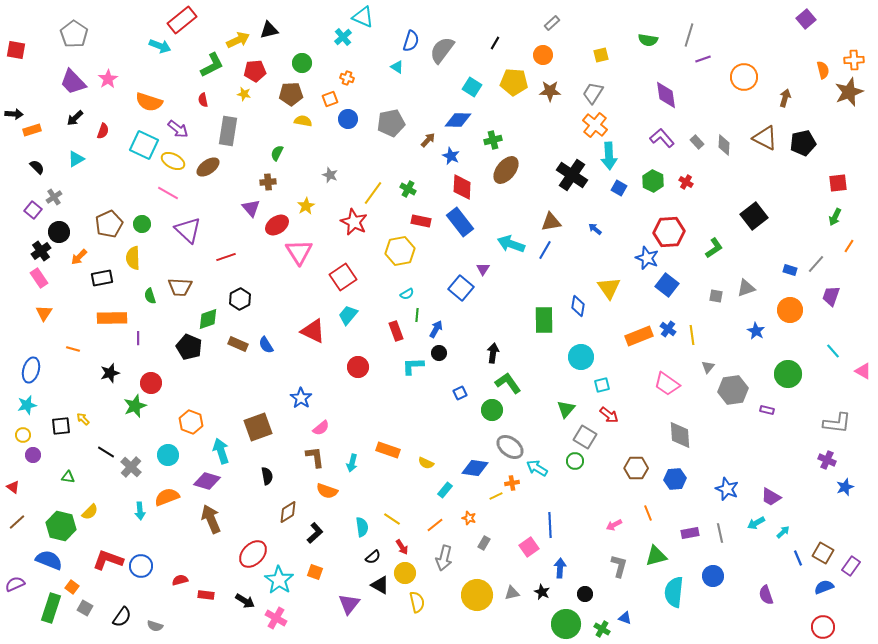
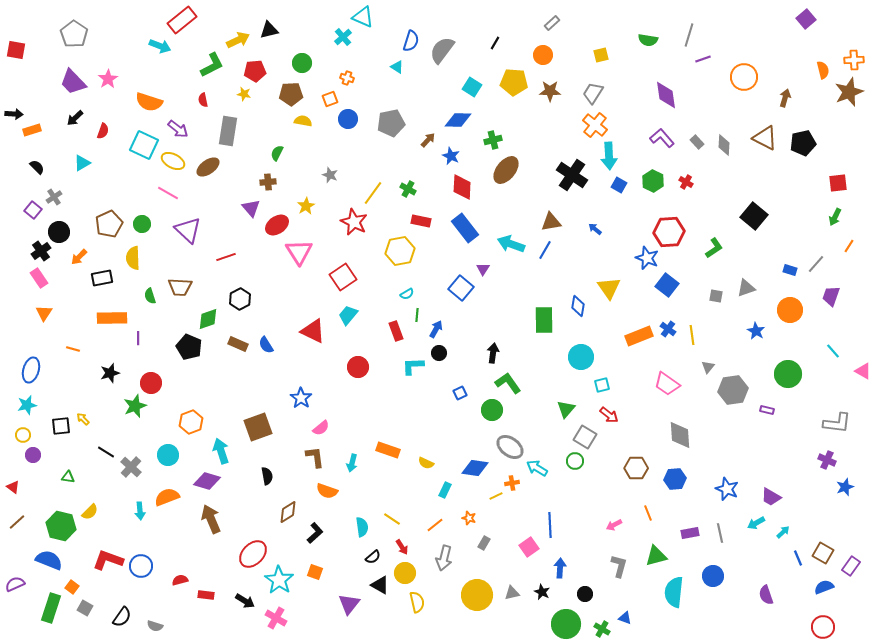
cyan triangle at (76, 159): moved 6 px right, 4 px down
blue square at (619, 188): moved 3 px up
black square at (754, 216): rotated 12 degrees counterclockwise
blue rectangle at (460, 222): moved 5 px right, 6 px down
orange hexagon at (191, 422): rotated 20 degrees clockwise
cyan rectangle at (445, 490): rotated 14 degrees counterclockwise
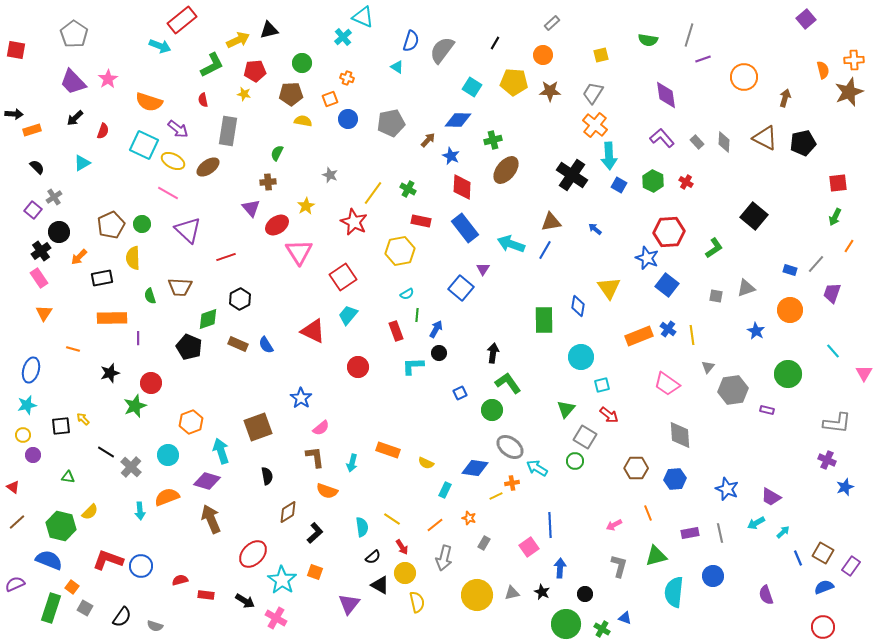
gray diamond at (724, 145): moved 3 px up
brown pentagon at (109, 224): moved 2 px right, 1 px down
purple trapezoid at (831, 296): moved 1 px right, 3 px up
pink triangle at (863, 371): moved 1 px right, 2 px down; rotated 30 degrees clockwise
cyan star at (279, 580): moved 3 px right
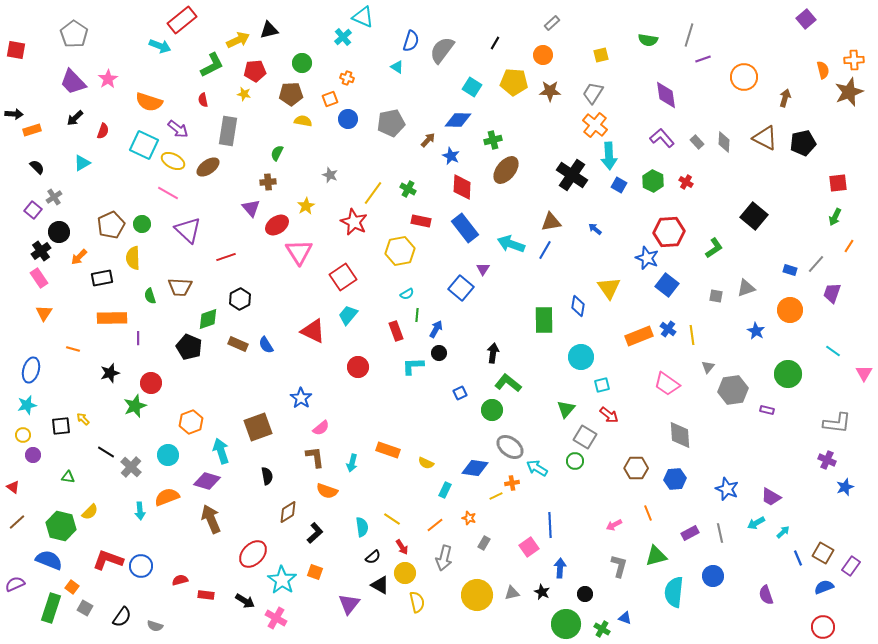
cyan line at (833, 351): rotated 14 degrees counterclockwise
green L-shape at (508, 383): rotated 16 degrees counterclockwise
purple rectangle at (690, 533): rotated 18 degrees counterclockwise
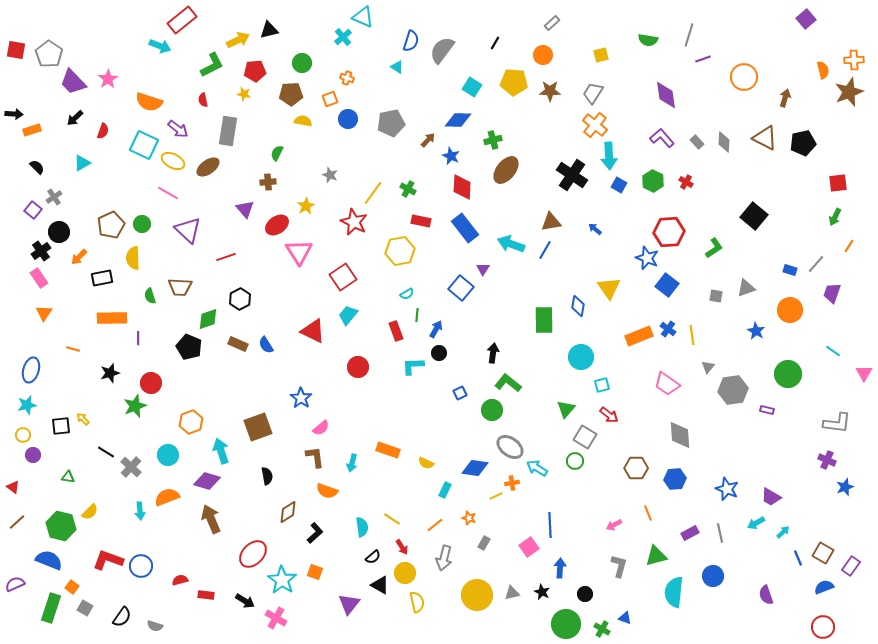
gray pentagon at (74, 34): moved 25 px left, 20 px down
purple triangle at (251, 208): moved 6 px left, 1 px down
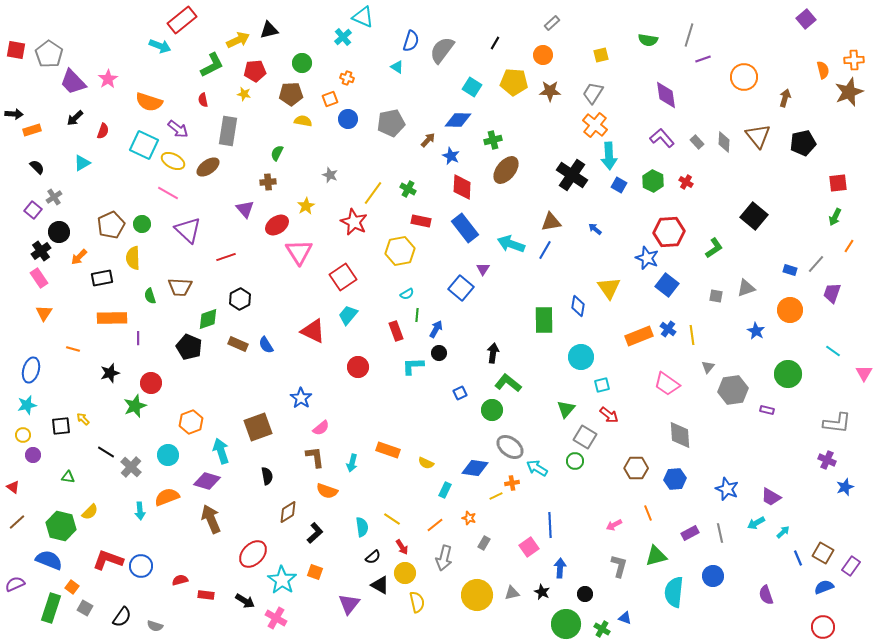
brown triangle at (765, 138): moved 7 px left, 2 px up; rotated 24 degrees clockwise
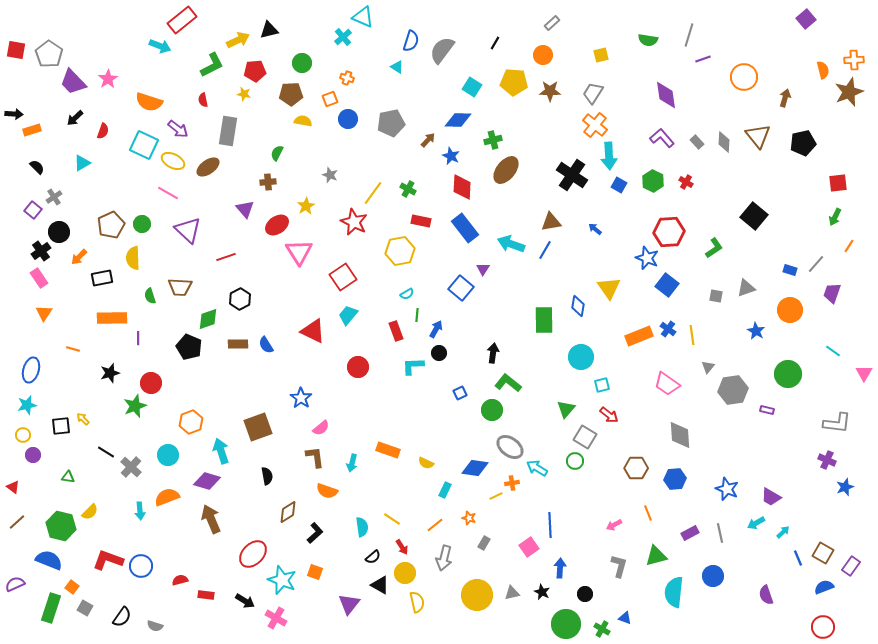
brown rectangle at (238, 344): rotated 24 degrees counterclockwise
cyan star at (282, 580): rotated 12 degrees counterclockwise
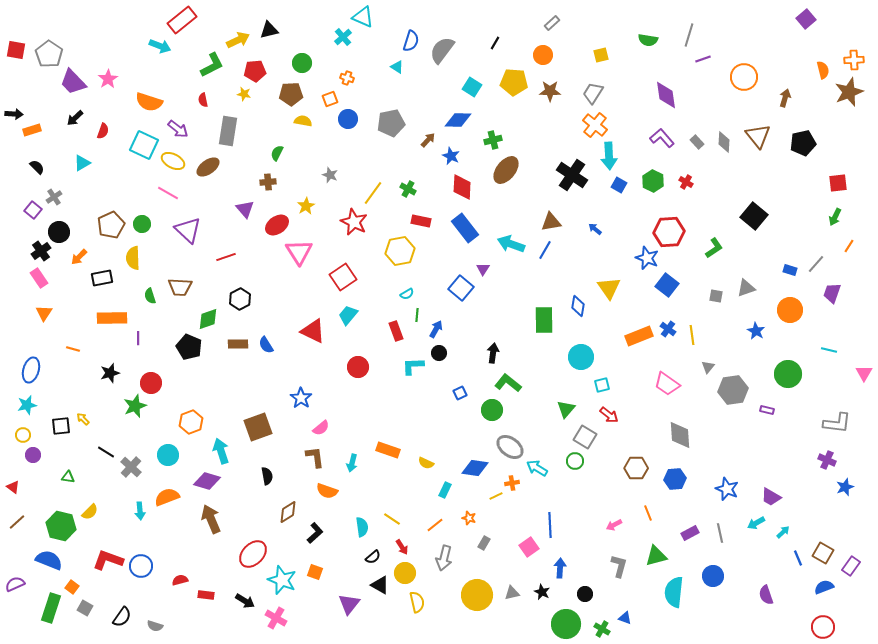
cyan line at (833, 351): moved 4 px left, 1 px up; rotated 21 degrees counterclockwise
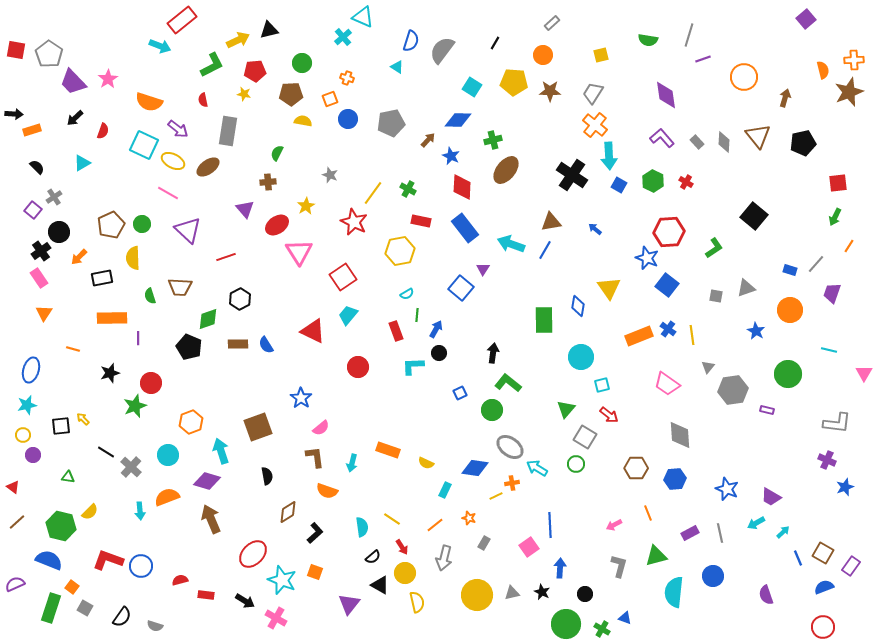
green circle at (575, 461): moved 1 px right, 3 px down
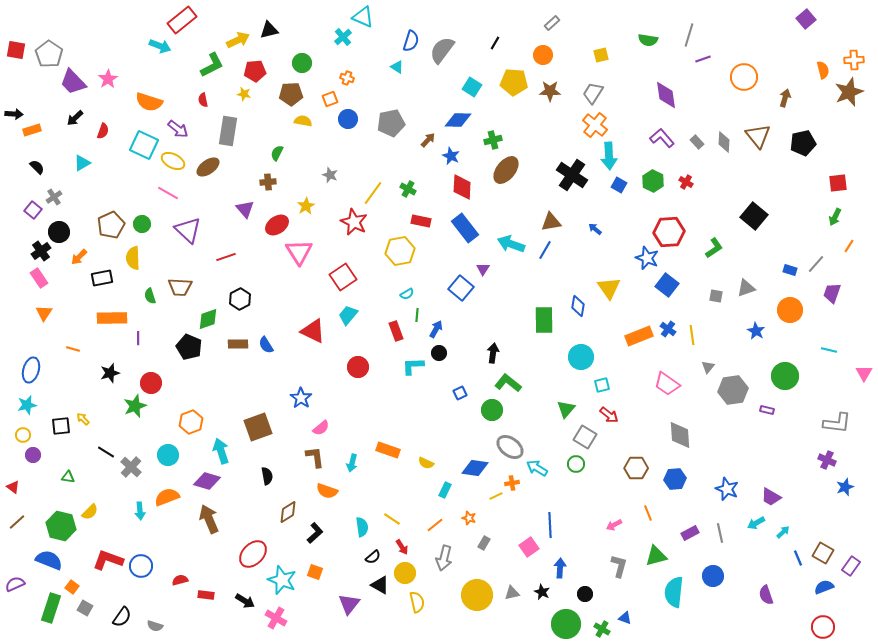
green circle at (788, 374): moved 3 px left, 2 px down
brown arrow at (211, 519): moved 2 px left
